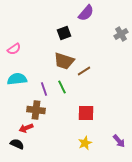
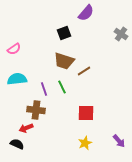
gray cross: rotated 24 degrees counterclockwise
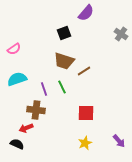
cyan semicircle: rotated 12 degrees counterclockwise
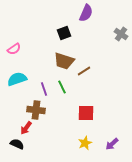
purple semicircle: rotated 18 degrees counterclockwise
red arrow: rotated 32 degrees counterclockwise
purple arrow: moved 7 px left, 3 px down; rotated 88 degrees clockwise
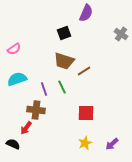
black semicircle: moved 4 px left
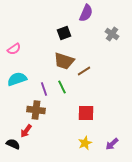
gray cross: moved 9 px left
red arrow: moved 3 px down
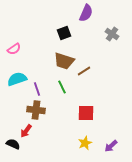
purple line: moved 7 px left
purple arrow: moved 1 px left, 2 px down
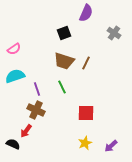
gray cross: moved 2 px right, 1 px up
brown line: moved 2 px right, 8 px up; rotated 32 degrees counterclockwise
cyan semicircle: moved 2 px left, 3 px up
brown cross: rotated 18 degrees clockwise
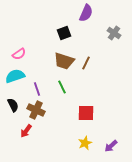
pink semicircle: moved 5 px right, 5 px down
black semicircle: moved 39 px up; rotated 40 degrees clockwise
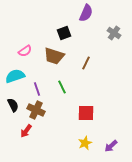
pink semicircle: moved 6 px right, 3 px up
brown trapezoid: moved 10 px left, 5 px up
